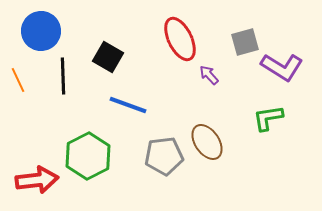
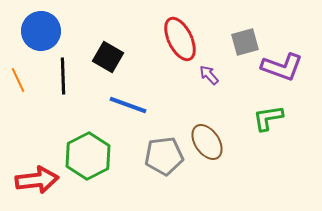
purple L-shape: rotated 12 degrees counterclockwise
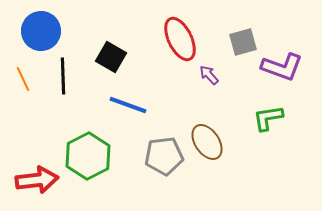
gray square: moved 2 px left
black square: moved 3 px right
orange line: moved 5 px right, 1 px up
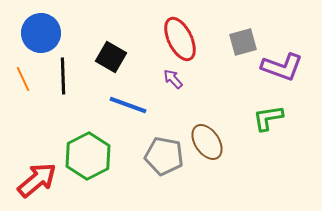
blue circle: moved 2 px down
purple arrow: moved 36 px left, 4 px down
gray pentagon: rotated 18 degrees clockwise
red arrow: rotated 33 degrees counterclockwise
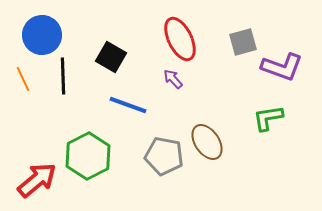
blue circle: moved 1 px right, 2 px down
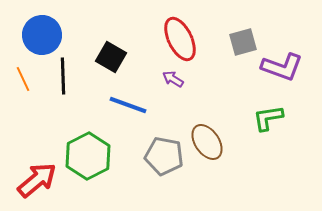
purple arrow: rotated 15 degrees counterclockwise
